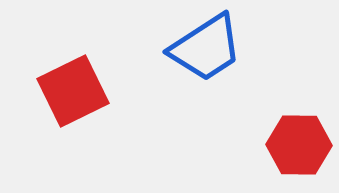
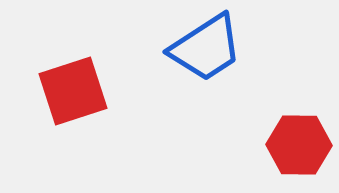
red square: rotated 8 degrees clockwise
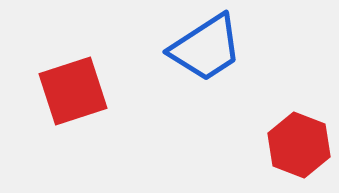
red hexagon: rotated 20 degrees clockwise
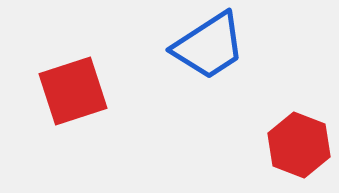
blue trapezoid: moved 3 px right, 2 px up
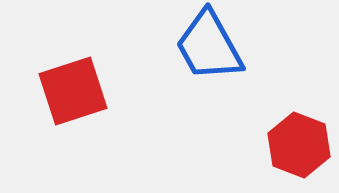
blue trapezoid: rotated 94 degrees clockwise
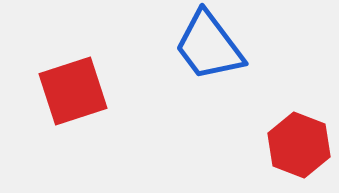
blue trapezoid: rotated 8 degrees counterclockwise
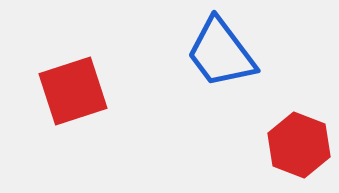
blue trapezoid: moved 12 px right, 7 px down
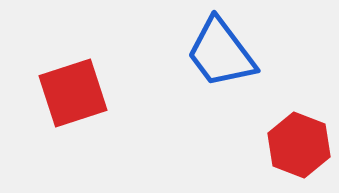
red square: moved 2 px down
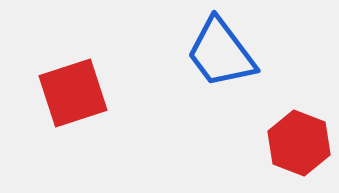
red hexagon: moved 2 px up
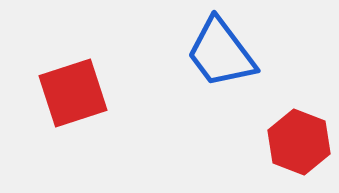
red hexagon: moved 1 px up
